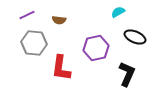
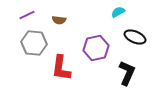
black L-shape: moved 1 px up
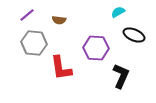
purple line: rotated 14 degrees counterclockwise
black ellipse: moved 1 px left, 2 px up
purple hexagon: rotated 15 degrees clockwise
red L-shape: rotated 16 degrees counterclockwise
black L-shape: moved 6 px left, 3 px down
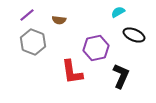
gray hexagon: moved 1 px left, 1 px up; rotated 15 degrees clockwise
purple hexagon: rotated 15 degrees counterclockwise
red L-shape: moved 11 px right, 4 px down
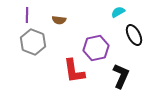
purple line: rotated 49 degrees counterclockwise
black ellipse: rotated 40 degrees clockwise
red L-shape: moved 2 px right, 1 px up
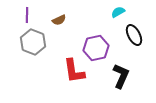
brown semicircle: rotated 32 degrees counterclockwise
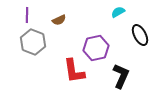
black ellipse: moved 6 px right
